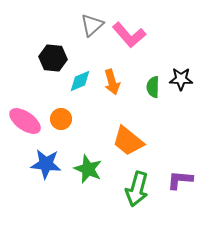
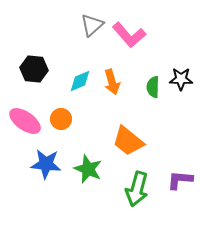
black hexagon: moved 19 px left, 11 px down
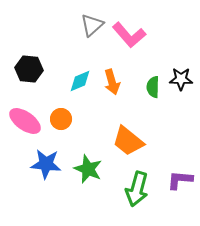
black hexagon: moved 5 px left
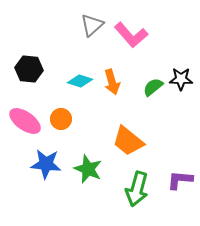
pink L-shape: moved 2 px right
cyan diamond: rotated 40 degrees clockwise
green semicircle: rotated 50 degrees clockwise
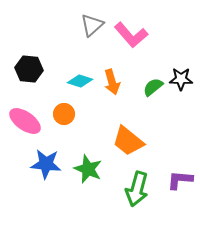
orange circle: moved 3 px right, 5 px up
